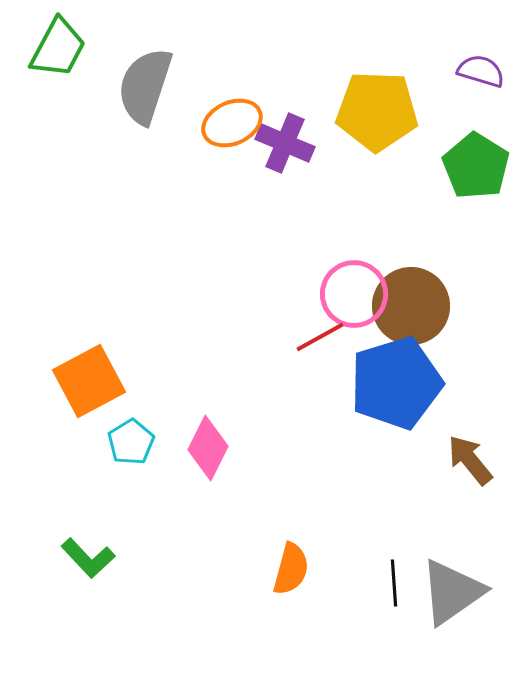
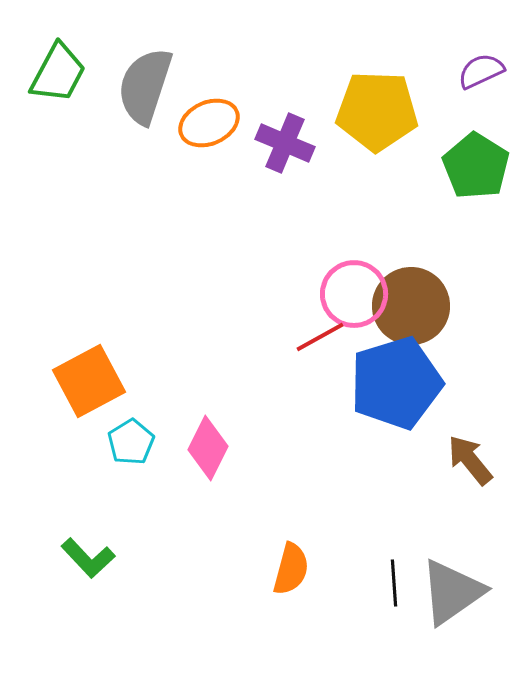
green trapezoid: moved 25 px down
purple semicircle: rotated 42 degrees counterclockwise
orange ellipse: moved 23 px left
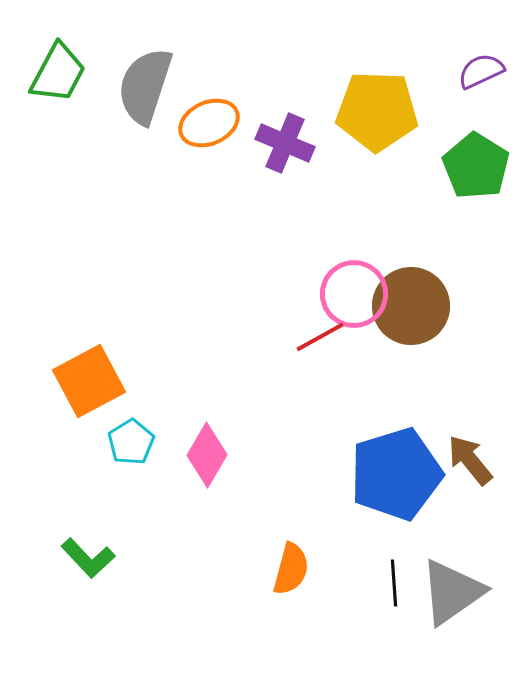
blue pentagon: moved 91 px down
pink diamond: moved 1 px left, 7 px down; rotated 4 degrees clockwise
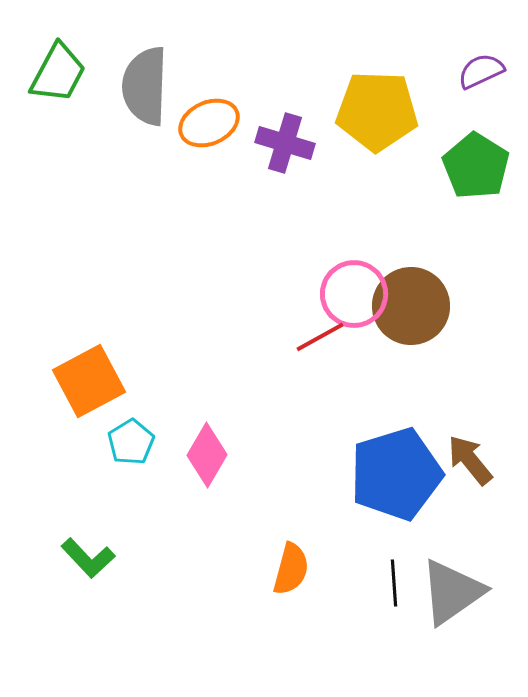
gray semicircle: rotated 16 degrees counterclockwise
purple cross: rotated 6 degrees counterclockwise
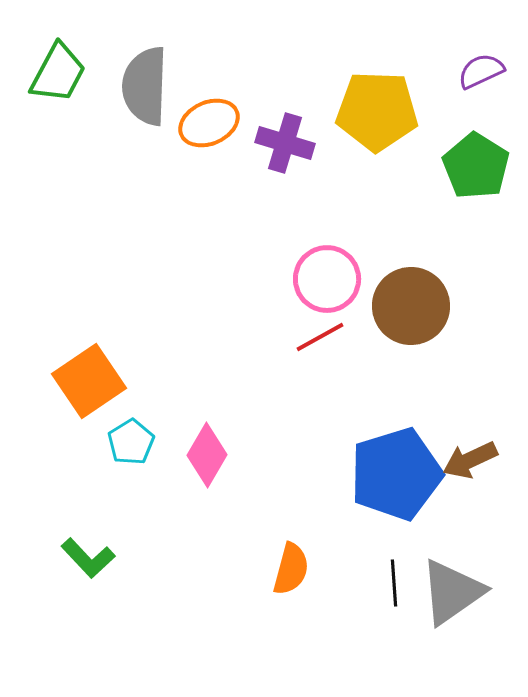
pink circle: moved 27 px left, 15 px up
orange square: rotated 6 degrees counterclockwise
brown arrow: rotated 76 degrees counterclockwise
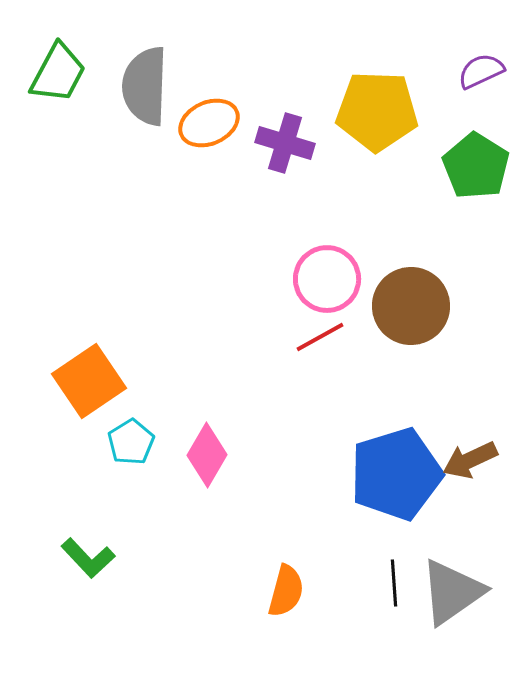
orange semicircle: moved 5 px left, 22 px down
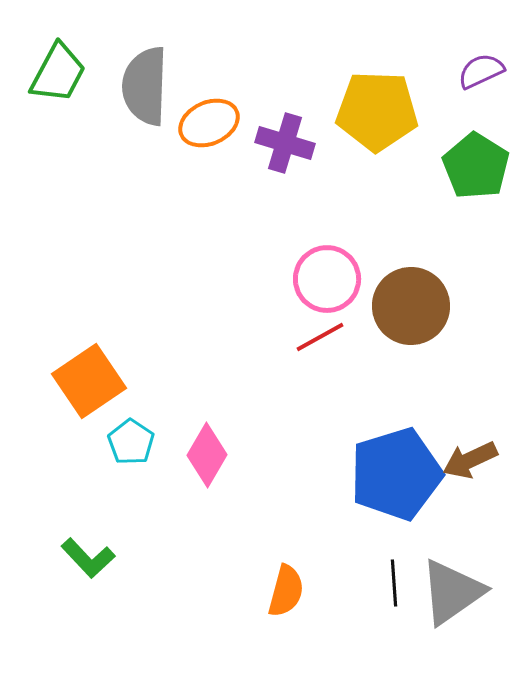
cyan pentagon: rotated 6 degrees counterclockwise
